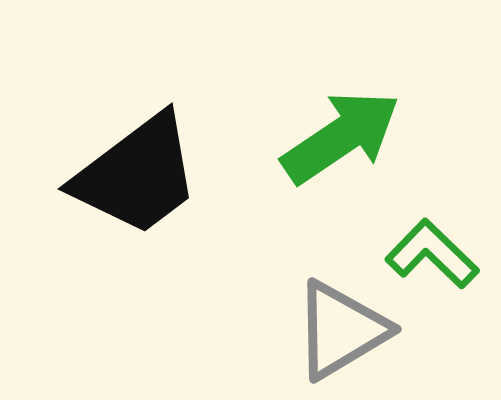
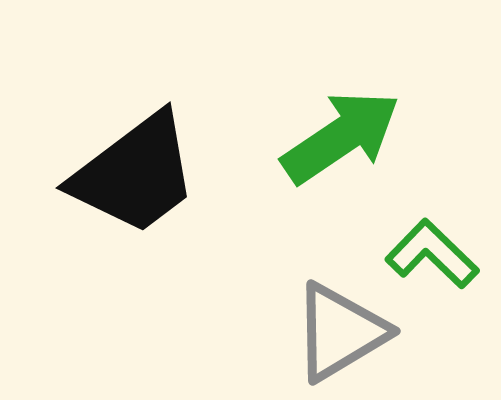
black trapezoid: moved 2 px left, 1 px up
gray triangle: moved 1 px left, 2 px down
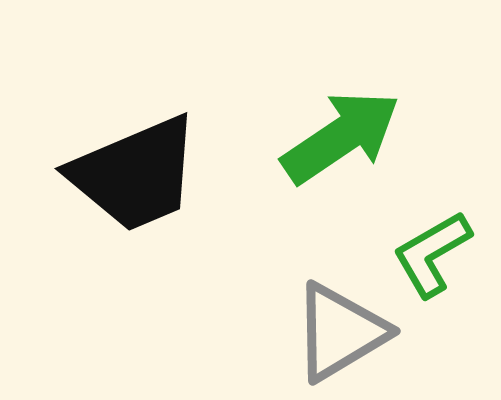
black trapezoid: rotated 14 degrees clockwise
green L-shape: rotated 74 degrees counterclockwise
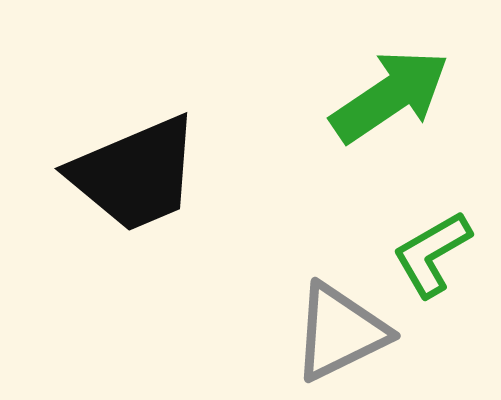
green arrow: moved 49 px right, 41 px up
gray triangle: rotated 5 degrees clockwise
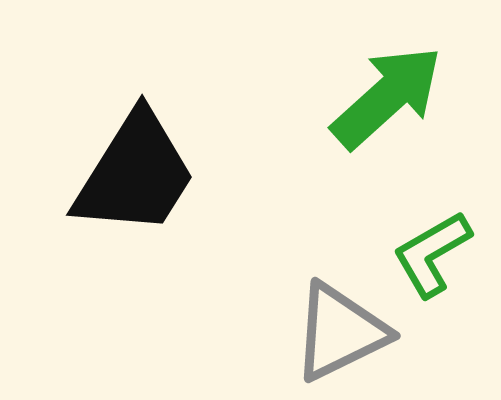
green arrow: moved 3 px left, 1 px down; rotated 8 degrees counterclockwise
black trapezoid: rotated 35 degrees counterclockwise
